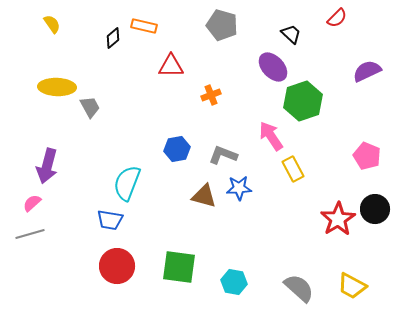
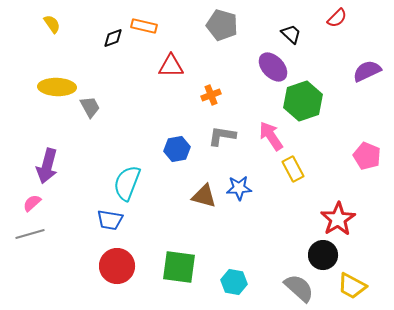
black diamond: rotated 20 degrees clockwise
gray L-shape: moved 1 px left, 19 px up; rotated 12 degrees counterclockwise
black circle: moved 52 px left, 46 px down
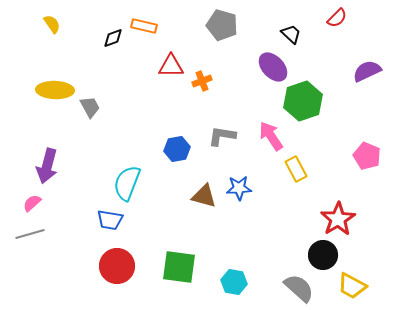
yellow ellipse: moved 2 px left, 3 px down
orange cross: moved 9 px left, 14 px up
yellow rectangle: moved 3 px right
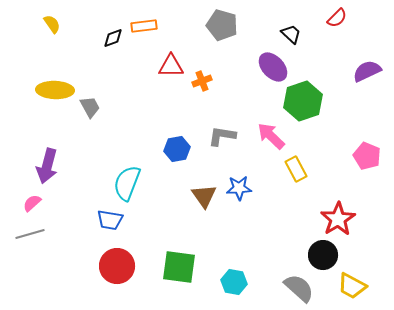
orange rectangle: rotated 20 degrees counterclockwise
pink arrow: rotated 12 degrees counterclockwise
brown triangle: rotated 40 degrees clockwise
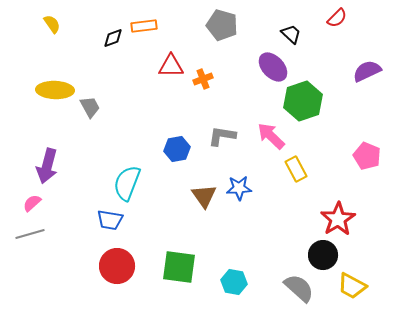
orange cross: moved 1 px right, 2 px up
